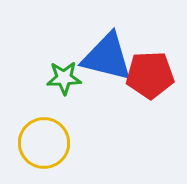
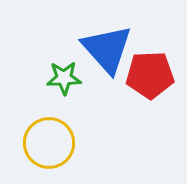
blue triangle: moved 8 px up; rotated 34 degrees clockwise
yellow circle: moved 5 px right
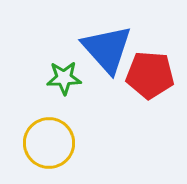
red pentagon: rotated 6 degrees clockwise
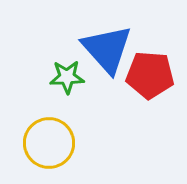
green star: moved 3 px right, 1 px up
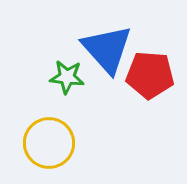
green star: rotated 8 degrees clockwise
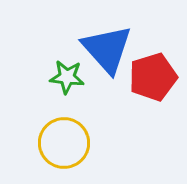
red pentagon: moved 3 px right, 2 px down; rotated 21 degrees counterclockwise
yellow circle: moved 15 px right
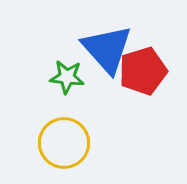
red pentagon: moved 10 px left, 6 px up
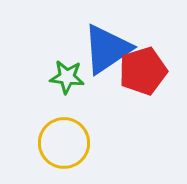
blue triangle: rotated 38 degrees clockwise
